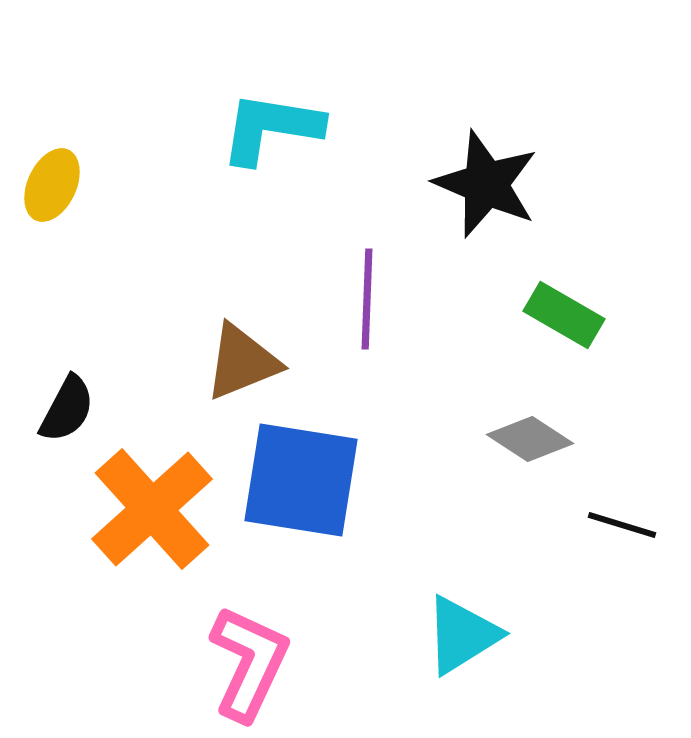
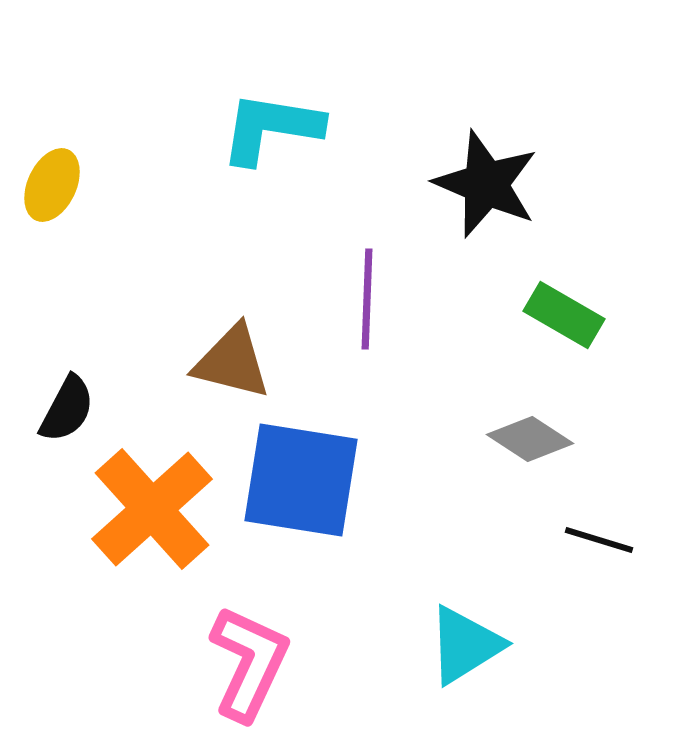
brown triangle: moved 10 px left; rotated 36 degrees clockwise
black line: moved 23 px left, 15 px down
cyan triangle: moved 3 px right, 10 px down
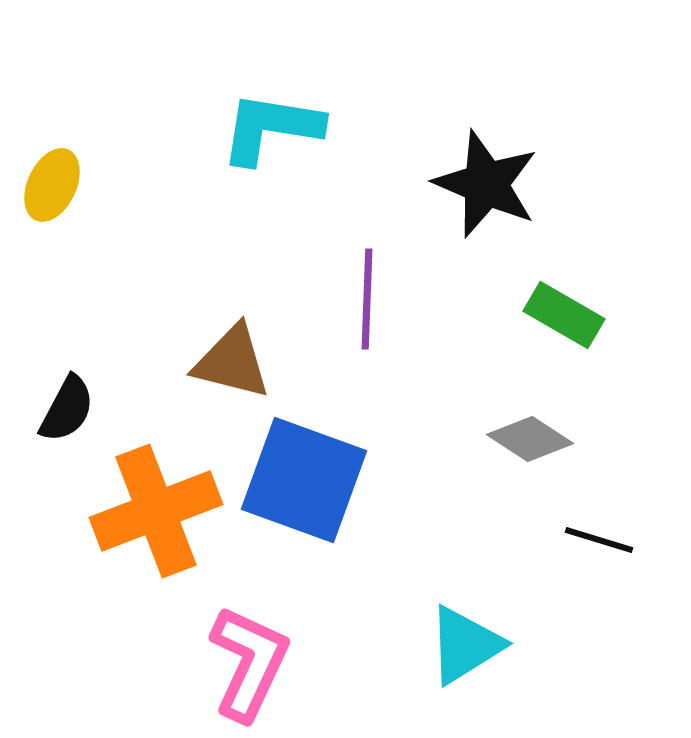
blue square: moved 3 px right; rotated 11 degrees clockwise
orange cross: moved 4 px right, 2 px down; rotated 21 degrees clockwise
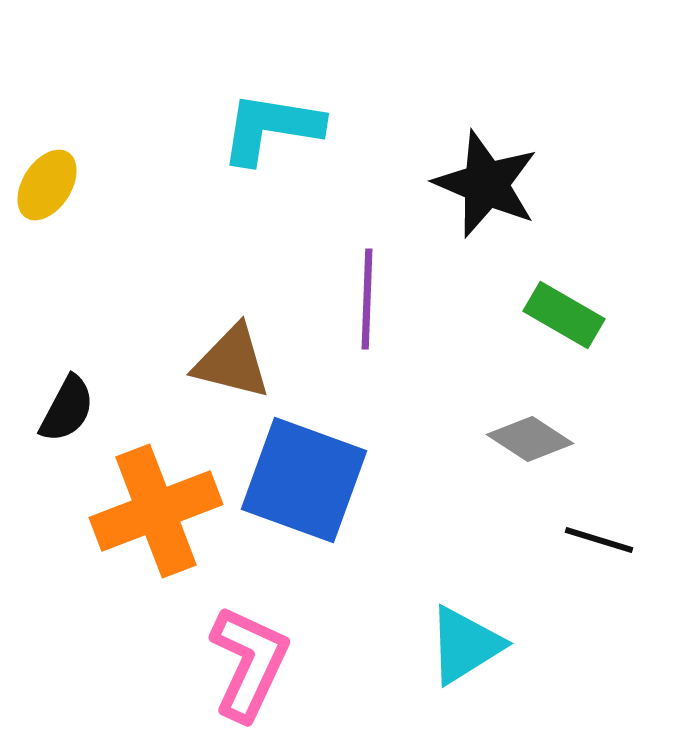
yellow ellipse: moved 5 px left; rotated 8 degrees clockwise
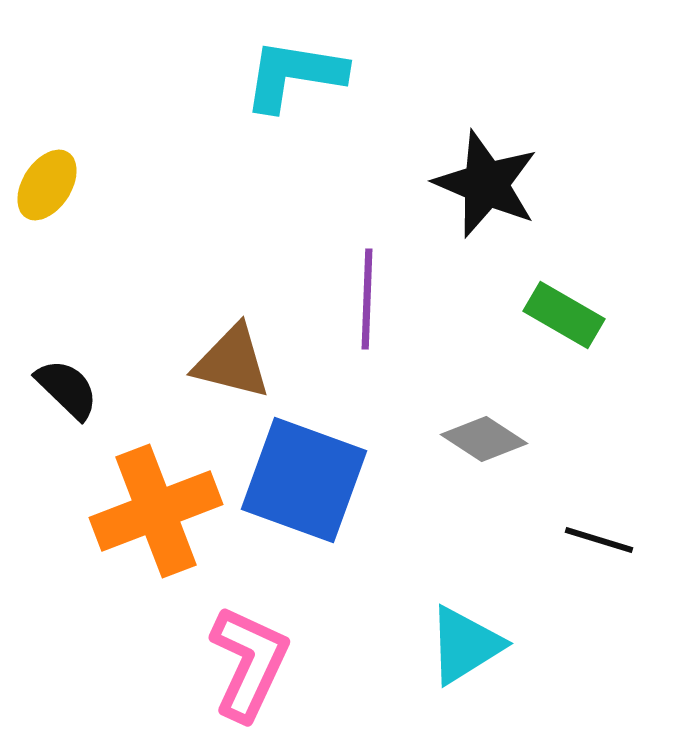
cyan L-shape: moved 23 px right, 53 px up
black semicircle: moved 20 px up; rotated 74 degrees counterclockwise
gray diamond: moved 46 px left
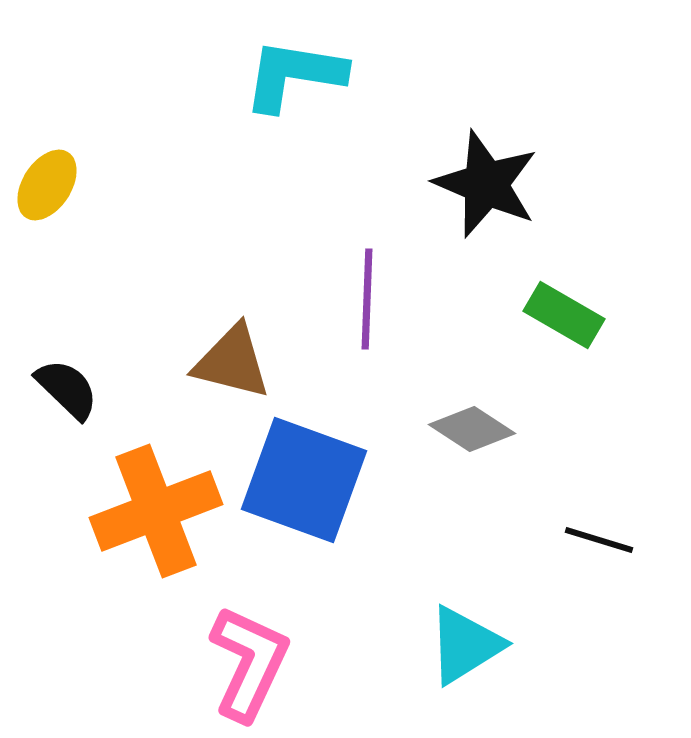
gray diamond: moved 12 px left, 10 px up
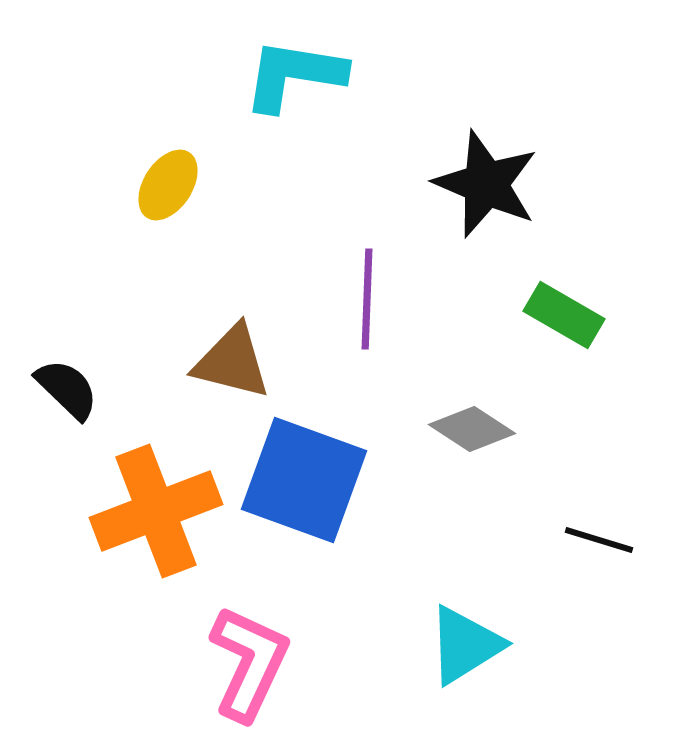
yellow ellipse: moved 121 px right
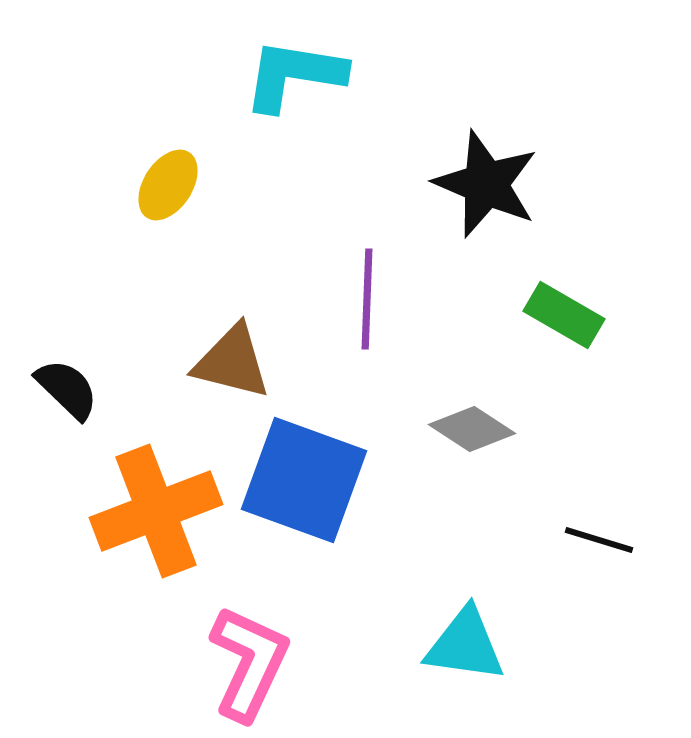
cyan triangle: rotated 40 degrees clockwise
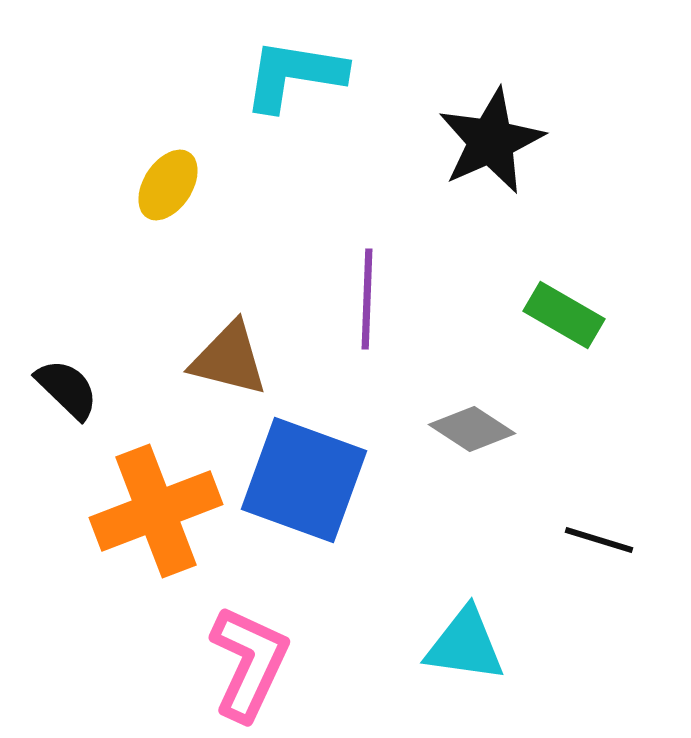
black star: moved 5 px right, 43 px up; rotated 25 degrees clockwise
brown triangle: moved 3 px left, 3 px up
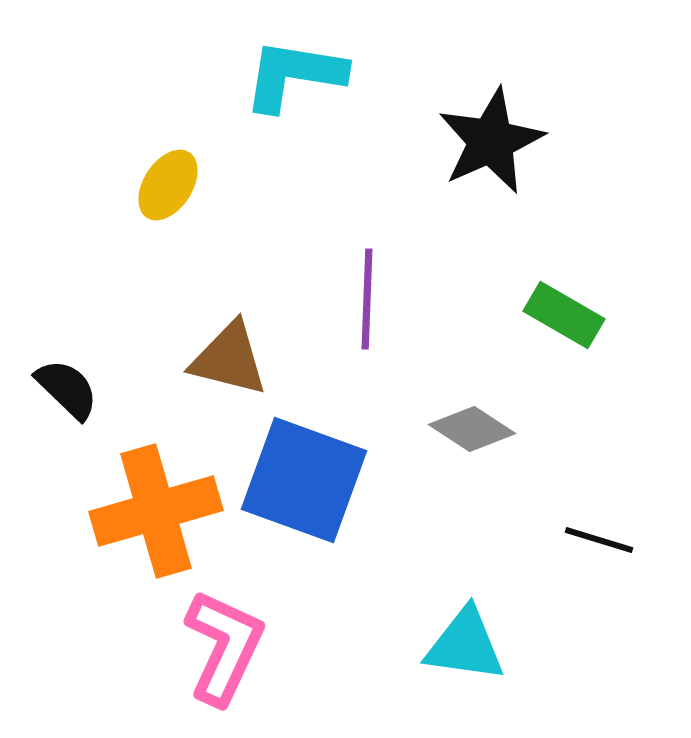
orange cross: rotated 5 degrees clockwise
pink L-shape: moved 25 px left, 16 px up
